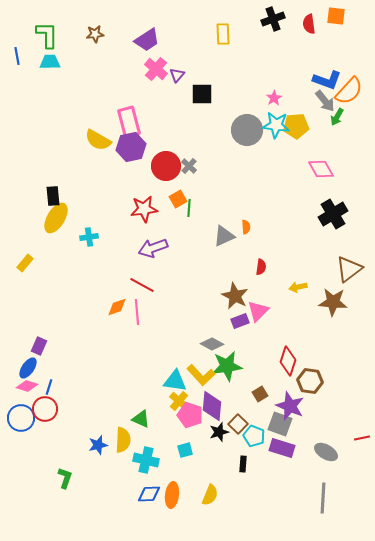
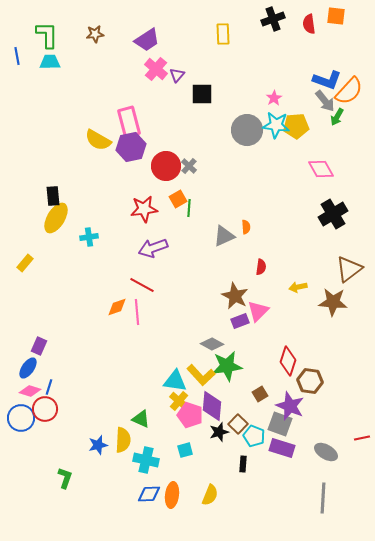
pink diamond at (27, 386): moved 3 px right, 5 px down
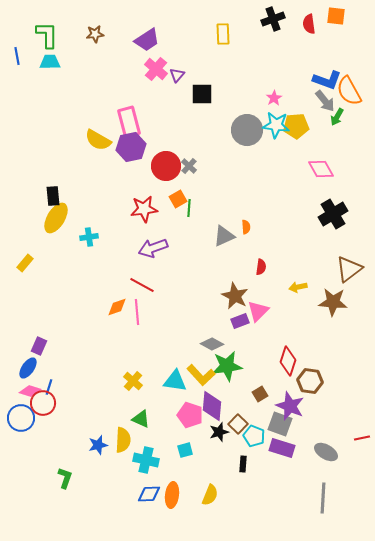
orange semicircle at (349, 91): rotated 108 degrees clockwise
yellow cross at (179, 401): moved 46 px left, 20 px up
red circle at (45, 409): moved 2 px left, 6 px up
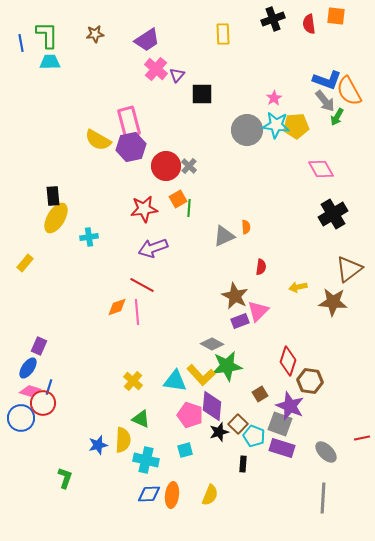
blue line at (17, 56): moved 4 px right, 13 px up
gray ellipse at (326, 452): rotated 15 degrees clockwise
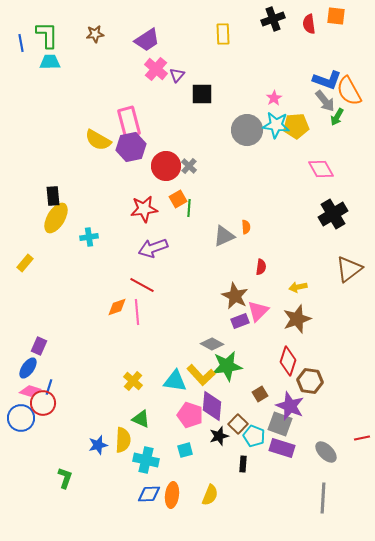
brown star at (333, 302): moved 36 px left, 17 px down; rotated 24 degrees counterclockwise
black star at (219, 432): moved 4 px down
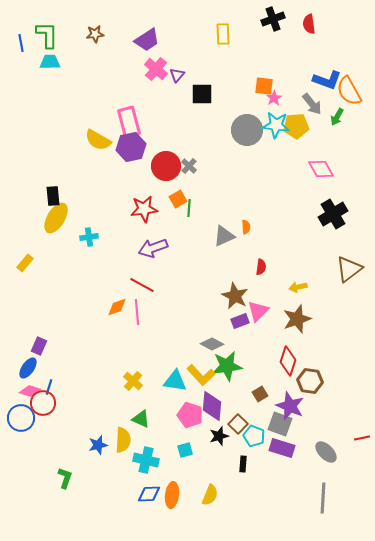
orange square at (336, 16): moved 72 px left, 70 px down
gray arrow at (325, 101): moved 13 px left, 3 px down
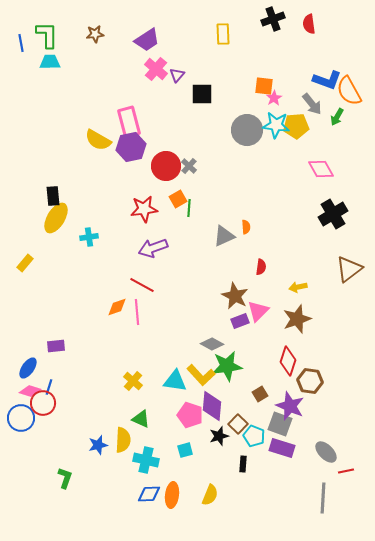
purple rectangle at (39, 346): moved 17 px right; rotated 60 degrees clockwise
red line at (362, 438): moved 16 px left, 33 px down
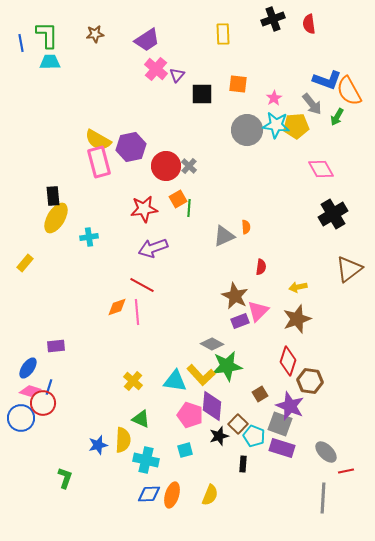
orange square at (264, 86): moved 26 px left, 2 px up
pink rectangle at (129, 122): moved 30 px left, 40 px down
orange ellipse at (172, 495): rotated 10 degrees clockwise
